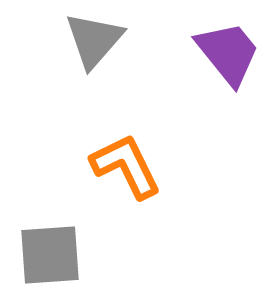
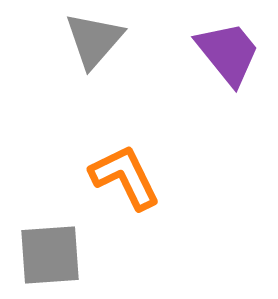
orange L-shape: moved 1 px left, 11 px down
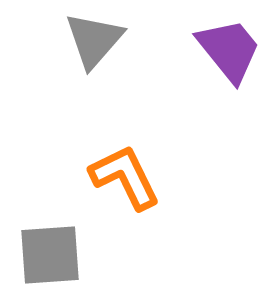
purple trapezoid: moved 1 px right, 3 px up
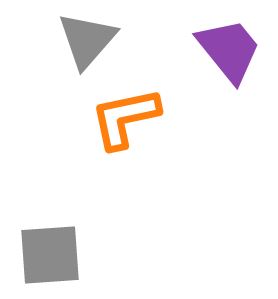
gray triangle: moved 7 px left
orange L-shape: moved 59 px up; rotated 76 degrees counterclockwise
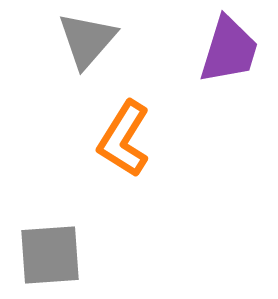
purple trapezoid: rotated 56 degrees clockwise
orange L-shape: moved 1 px left, 21 px down; rotated 46 degrees counterclockwise
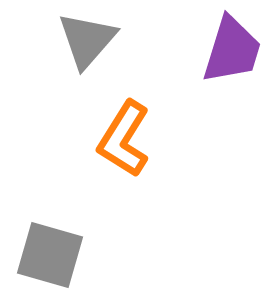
purple trapezoid: moved 3 px right
gray square: rotated 20 degrees clockwise
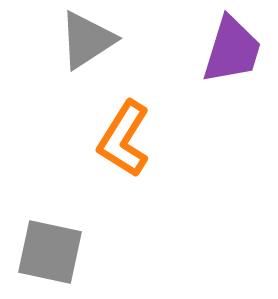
gray triangle: rotated 16 degrees clockwise
gray square: moved 3 px up; rotated 4 degrees counterclockwise
